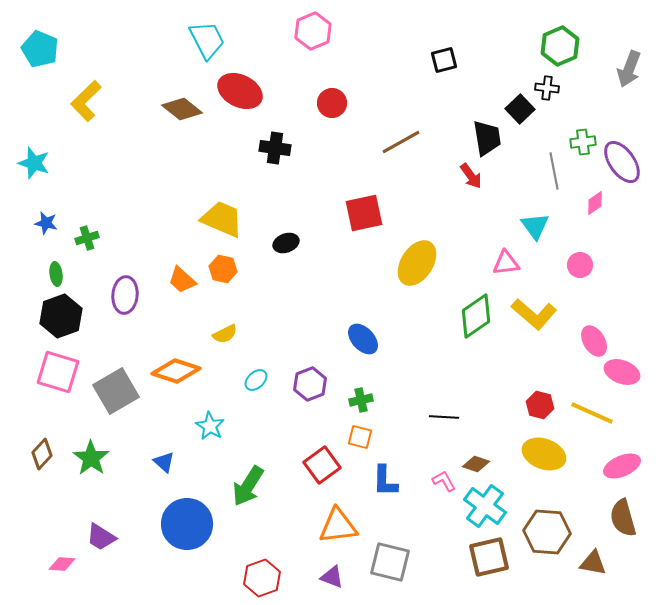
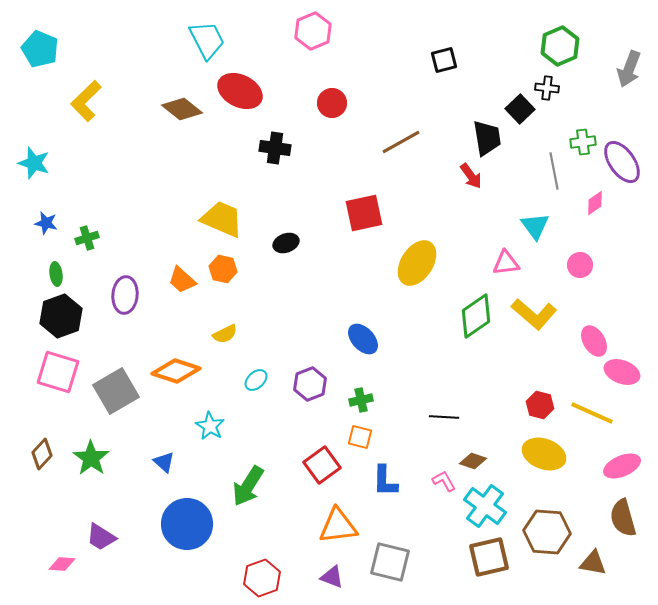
brown diamond at (476, 464): moved 3 px left, 3 px up
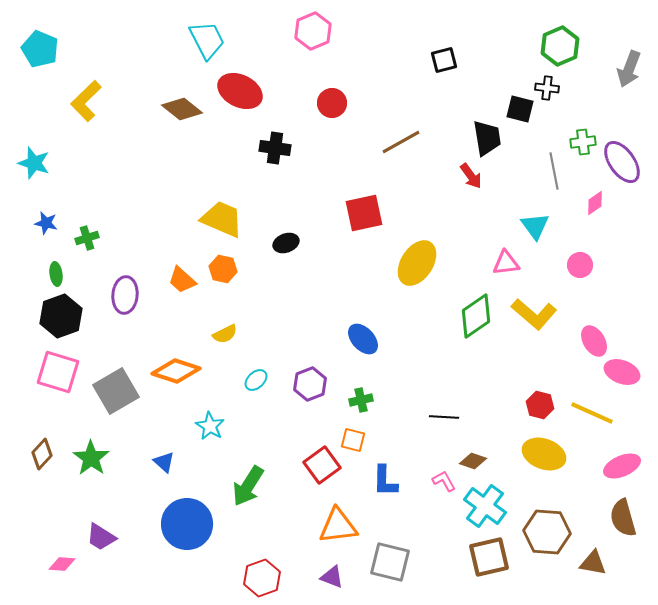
black square at (520, 109): rotated 32 degrees counterclockwise
orange square at (360, 437): moved 7 px left, 3 px down
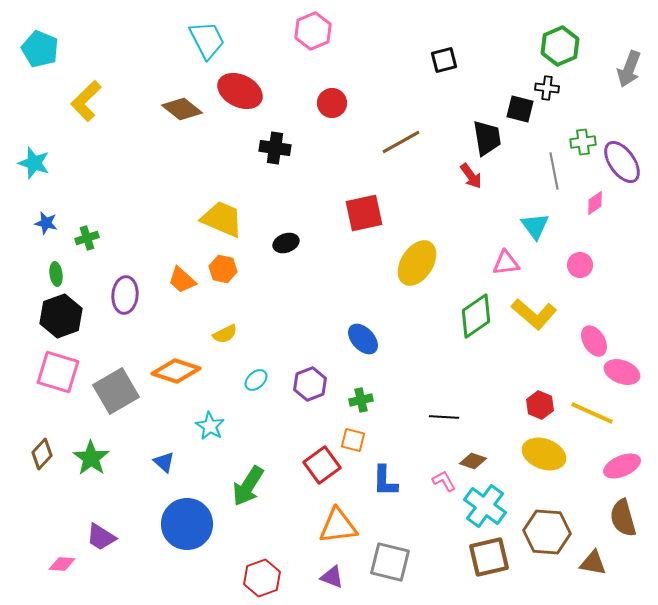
red hexagon at (540, 405): rotated 8 degrees clockwise
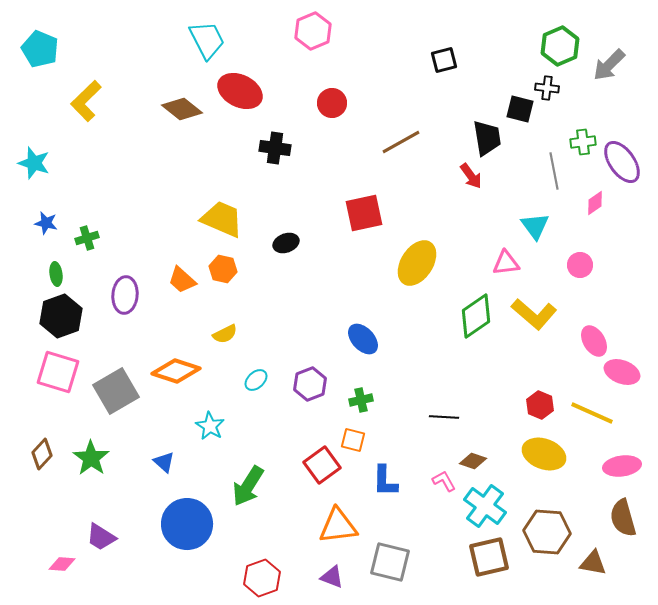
gray arrow at (629, 69): moved 20 px left, 4 px up; rotated 24 degrees clockwise
pink ellipse at (622, 466): rotated 15 degrees clockwise
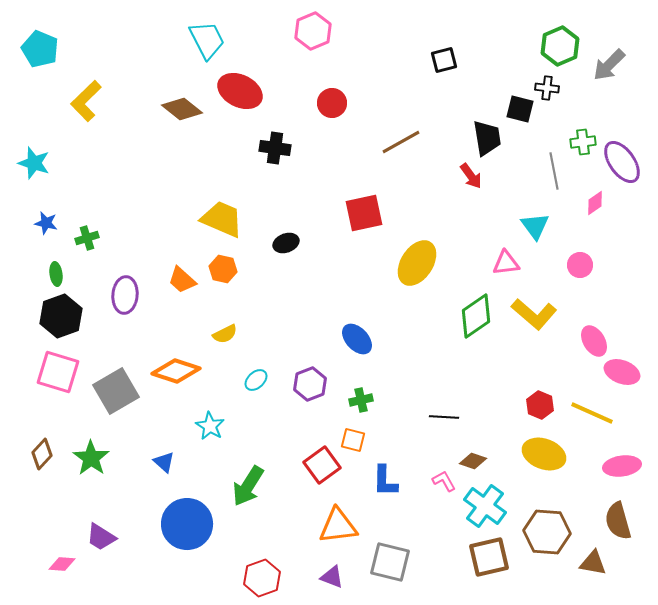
blue ellipse at (363, 339): moved 6 px left
brown semicircle at (623, 518): moved 5 px left, 3 px down
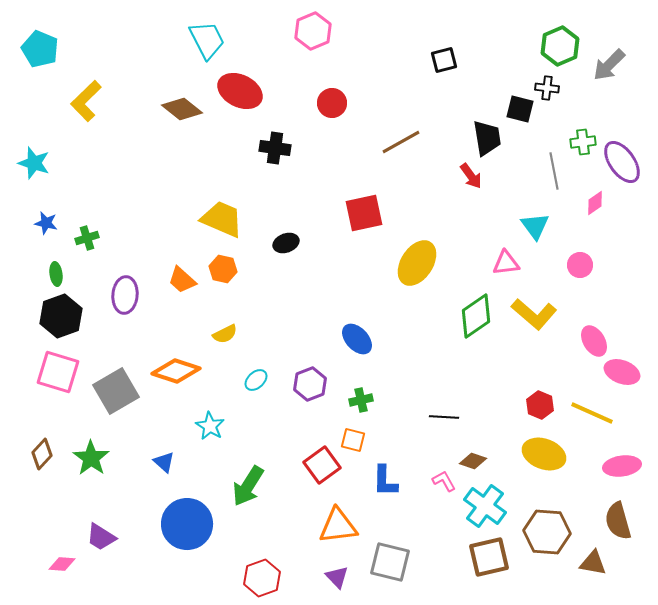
purple triangle at (332, 577): moved 5 px right; rotated 25 degrees clockwise
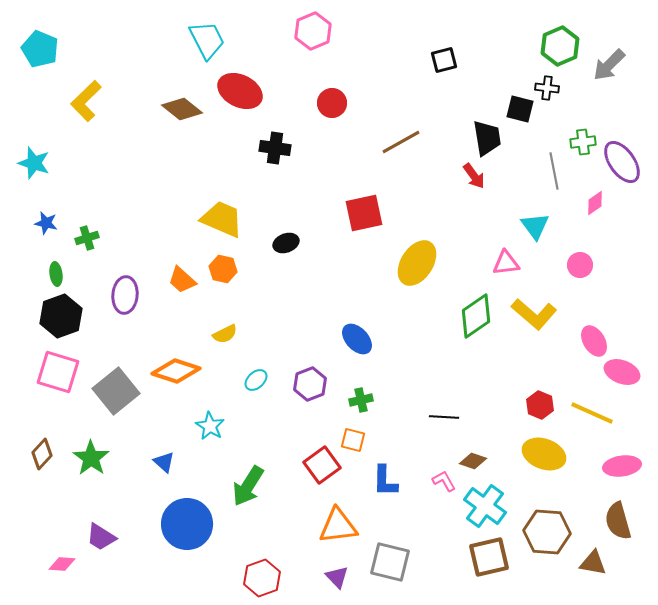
red arrow at (471, 176): moved 3 px right
gray square at (116, 391): rotated 9 degrees counterclockwise
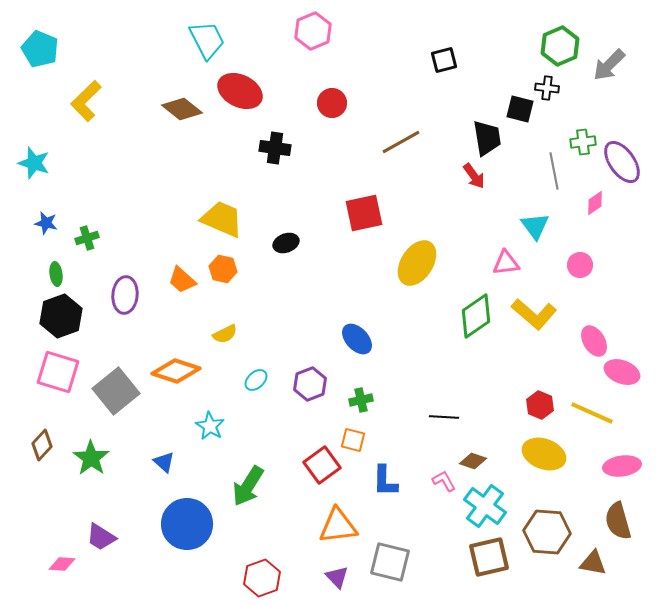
brown diamond at (42, 454): moved 9 px up
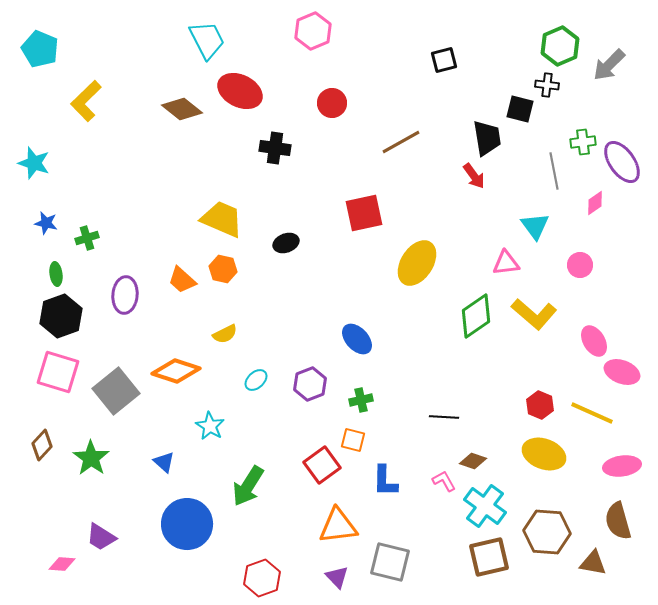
black cross at (547, 88): moved 3 px up
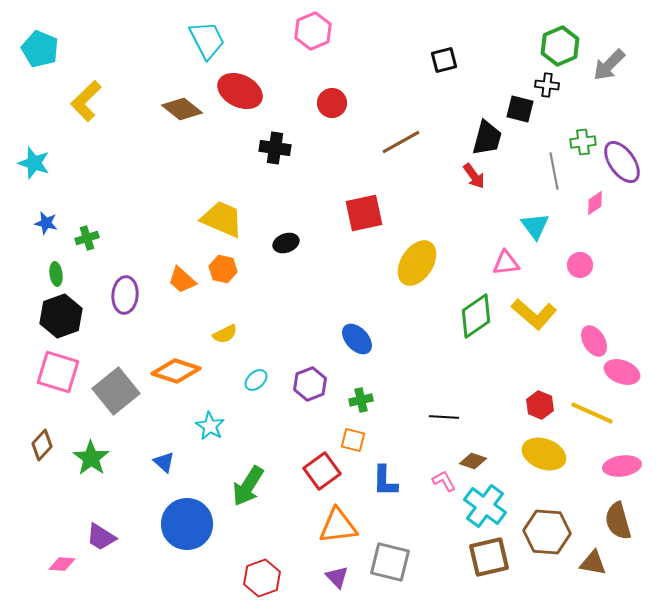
black trapezoid at (487, 138): rotated 24 degrees clockwise
red square at (322, 465): moved 6 px down
